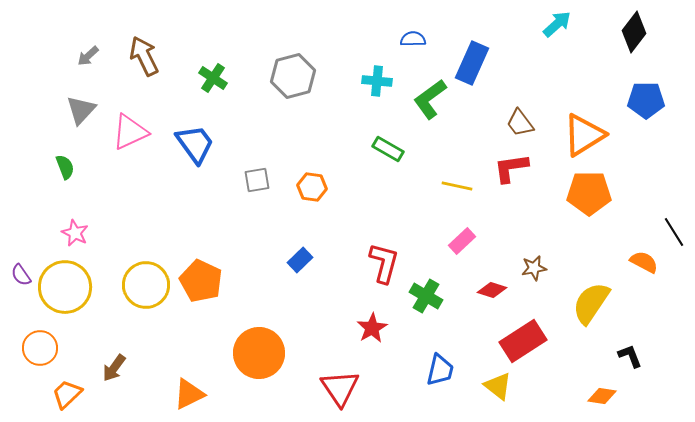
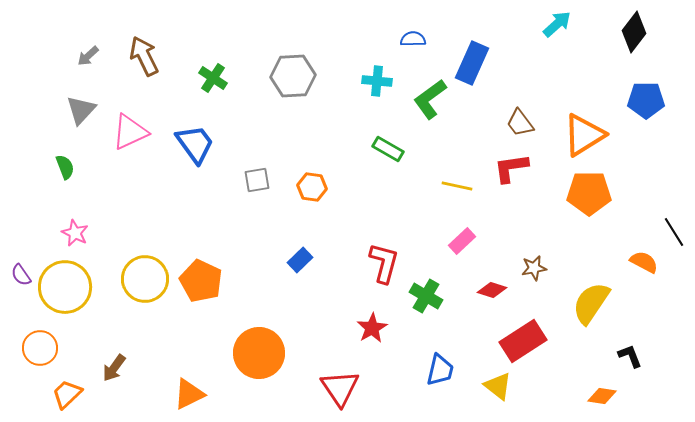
gray hexagon at (293, 76): rotated 12 degrees clockwise
yellow circle at (146, 285): moved 1 px left, 6 px up
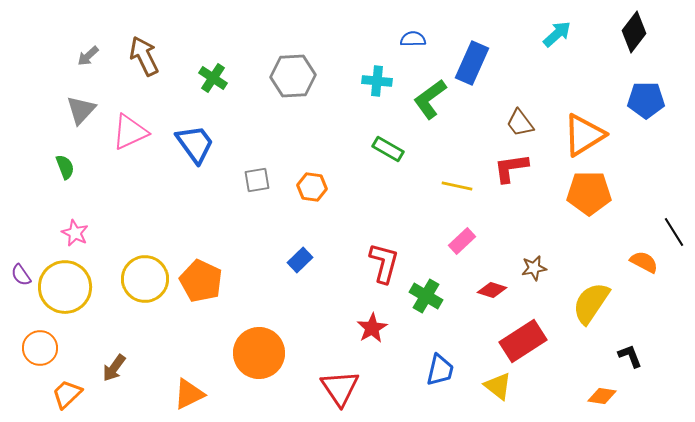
cyan arrow at (557, 24): moved 10 px down
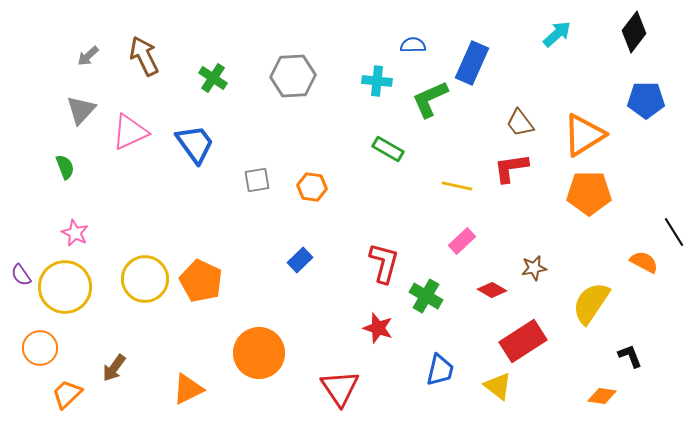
blue semicircle at (413, 39): moved 6 px down
green L-shape at (430, 99): rotated 12 degrees clockwise
red diamond at (492, 290): rotated 12 degrees clockwise
red star at (372, 328): moved 6 px right; rotated 24 degrees counterclockwise
orange triangle at (189, 394): moved 1 px left, 5 px up
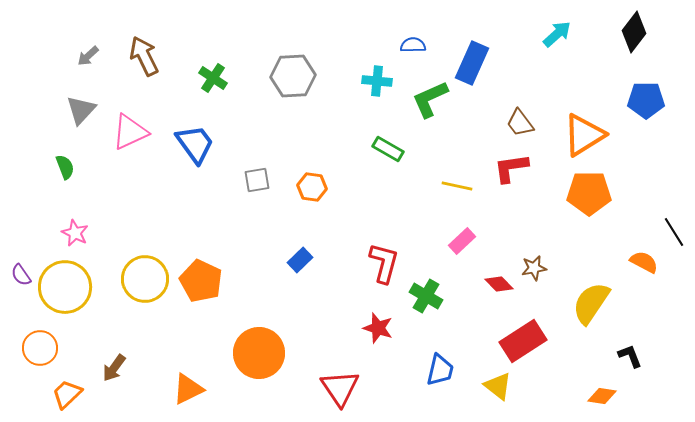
red diamond at (492, 290): moved 7 px right, 6 px up; rotated 16 degrees clockwise
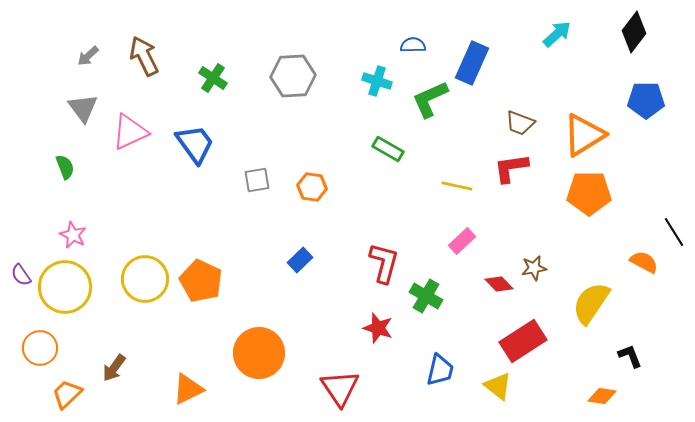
cyan cross at (377, 81): rotated 12 degrees clockwise
gray triangle at (81, 110): moved 2 px right, 2 px up; rotated 20 degrees counterclockwise
brown trapezoid at (520, 123): rotated 32 degrees counterclockwise
pink star at (75, 233): moved 2 px left, 2 px down
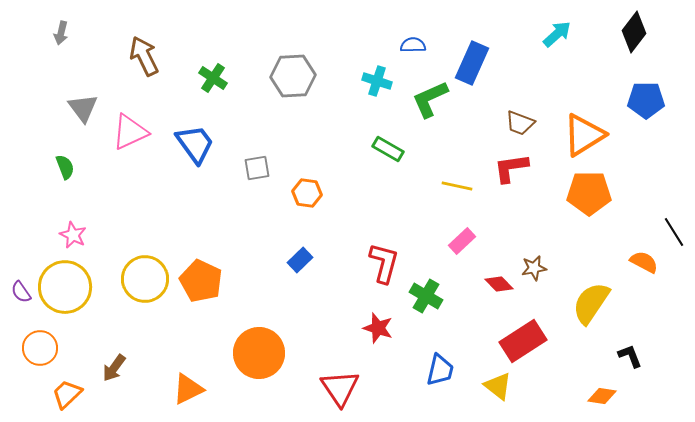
gray arrow at (88, 56): moved 27 px left, 23 px up; rotated 35 degrees counterclockwise
gray square at (257, 180): moved 12 px up
orange hexagon at (312, 187): moved 5 px left, 6 px down
purple semicircle at (21, 275): moved 17 px down
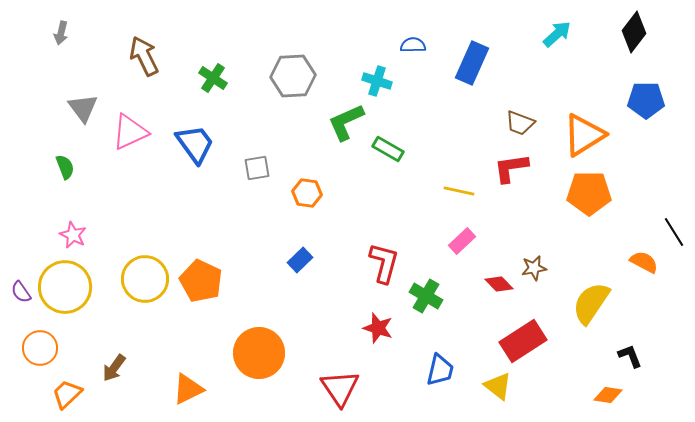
green L-shape at (430, 99): moved 84 px left, 23 px down
yellow line at (457, 186): moved 2 px right, 5 px down
orange diamond at (602, 396): moved 6 px right, 1 px up
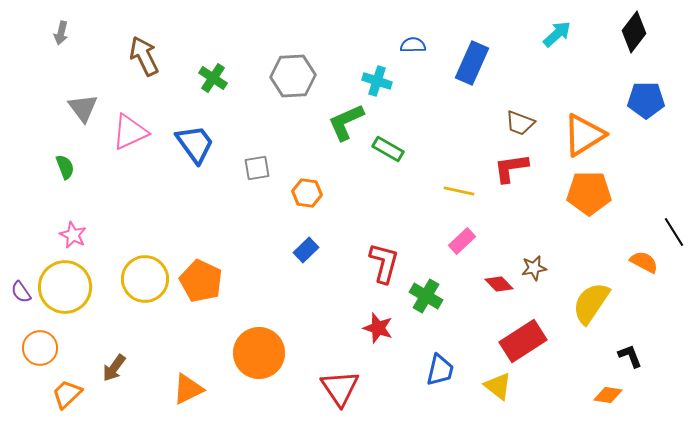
blue rectangle at (300, 260): moved 6 px right, 10 px up
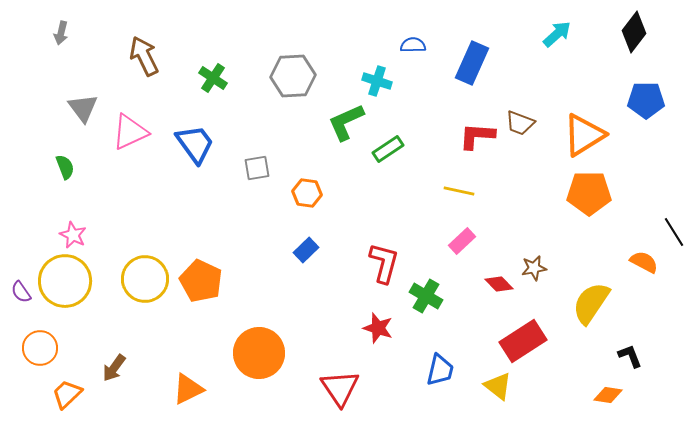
green rectangle at (388, 149): rotated 64 degrees counterclockwise
red L-shape at (511, 168): moved 34 px left, 32 px up; rotated 12 degrees clockwise
yellow circle at (65, 287): moved 6 px up
